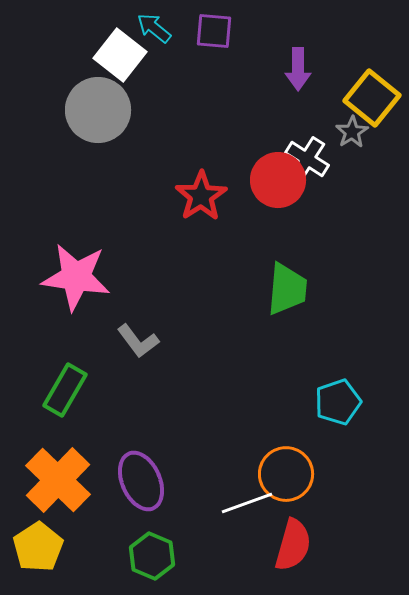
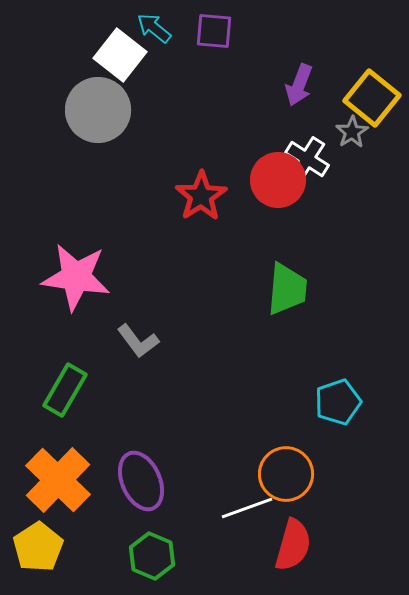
purple arrow: moved 1 px right, 16 px down; rotated 21 degrees clockwise
white line: moved 5 px down
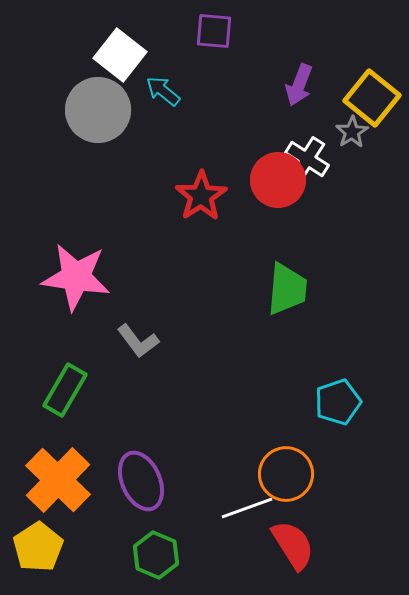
cyan arrow: moved 9 px right, 63 px down
red semicircle: rotated 48 degrees counterclockwise
green hexagon: moved 4 px right, 1 px up
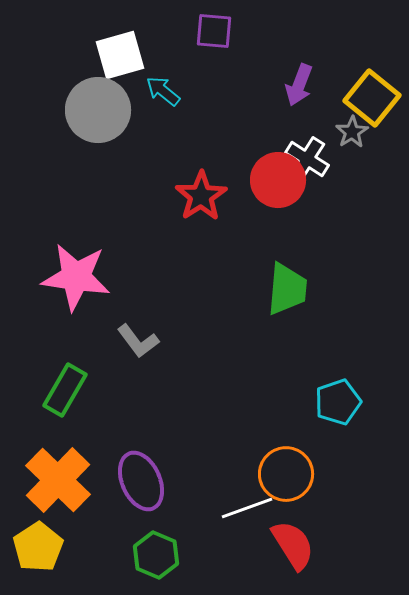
white square: rotated 36 degrees clockwise
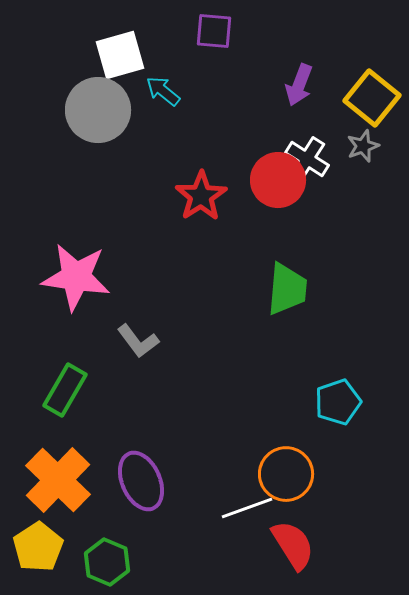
gray star: moved 11 px right, 14 px down; rotated 12 degrees clockwise
green hexagon: moved 49 px left, 7 px down
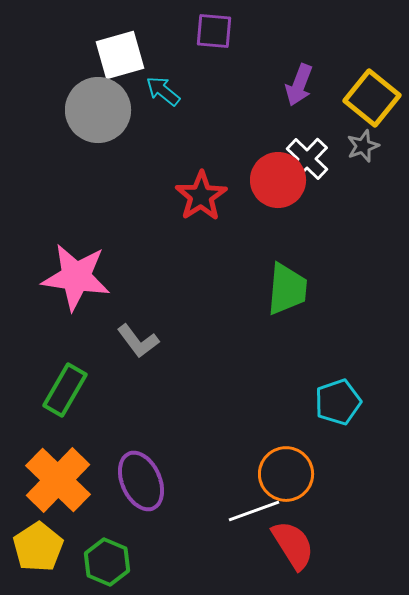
white cross: rotated 12 degrees clockwise
white line: moved 7 px right, 3 px down
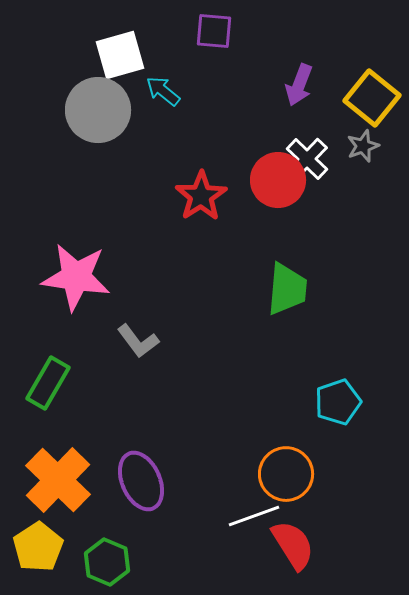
green rectangle: moved 17 px left, 7 px up
white line: moved 5 px down
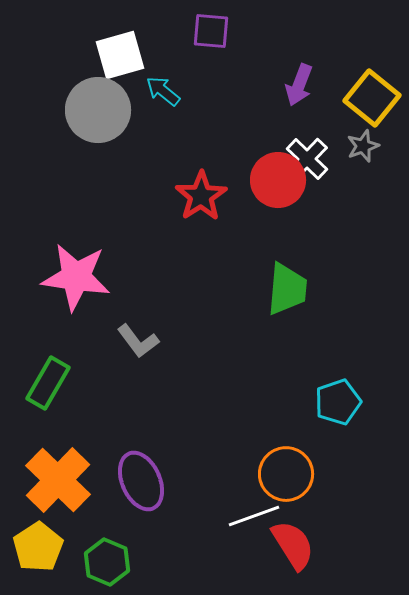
purple square: moved 3 px left
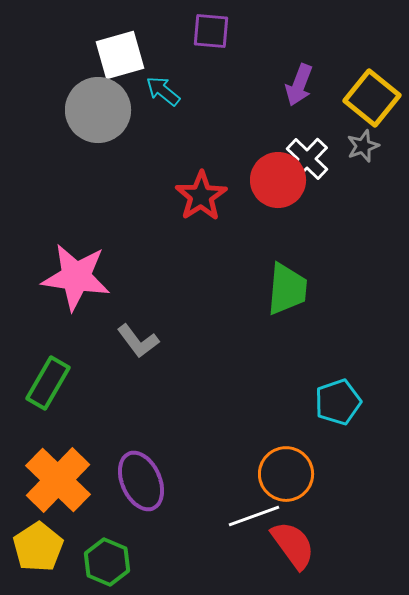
red semicircle: rotated 4 degrees counterclockwise
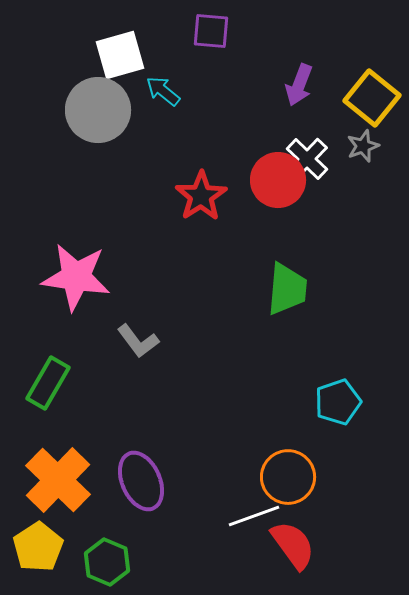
orange circle: moved 2 px right, 3 px down
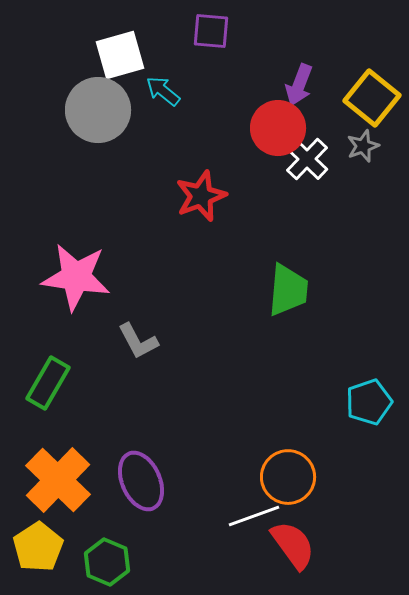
red circle: moved 52 px up
red star: rotated 12 degrees clockwise
green trapezoid: moved 1 px right, 1 px down
gray L-shape: rotated 9 degrees clockwise
cyan pentagon: moved 31 px right
